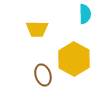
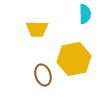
yellow hexagon: rotated 20 degrees clockwise
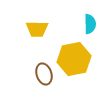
cyan semicircle: moved 5 px right, 10 px down
brown ellipse: moved 1 px right, 1 px up
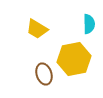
cyan semicircle: moved 1 px left
yellow trapezoid: rotated 30 degrees clockwise
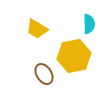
yellow hexagon: moved 3 px up
brown ellipse: rotated 15 degrees counterclockwise
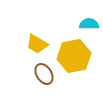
cyan semicircle: rotated 90 degrees counterclockwise
yellow trapezoid: moved 15 px down
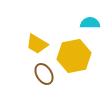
cyan semicircle: moved 1 px right, 1 px up
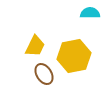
cyan semicircle: moved 10 px up
yellow trapezoid: moved 2 px left, 2 px down; rotated 95 degrees counterclockwise
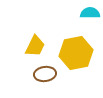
yellow hexagon: moved 2 px right, 3 px up
brown ellipse: moved 1 px right; rotated 65 degrees counterclockwise
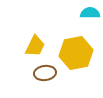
brown ellipse: moved 1 px up
